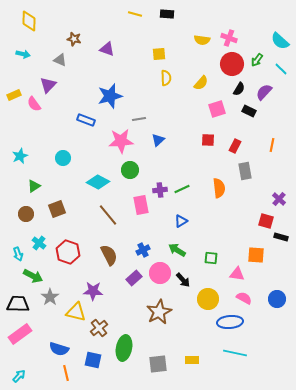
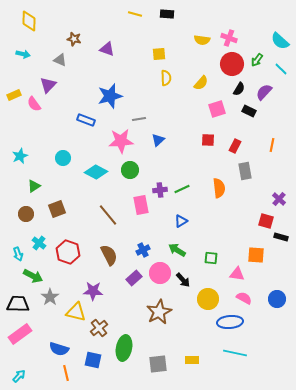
cyan diamond at (98, 182): moved 2 px left, 10 px up
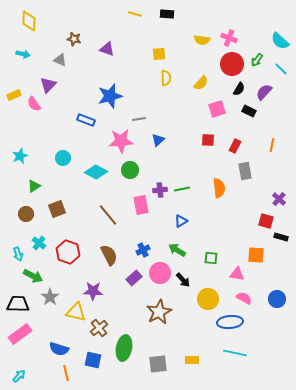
green line at (182, 189): rotated 14 degrees clockwise
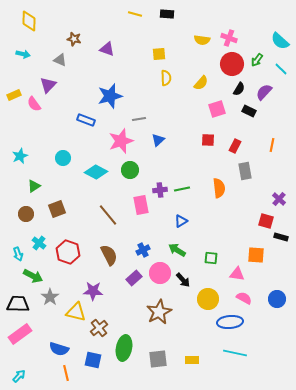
pink star at (121, 141): rotated 15 degrees counterclockwise
gray square at (158, 364): moved 5 px up
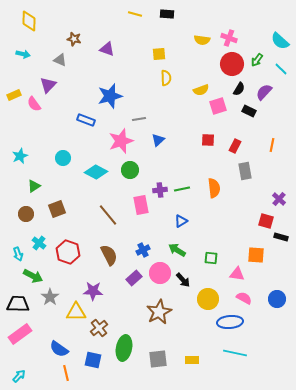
yellow semicircle at (201, 83): moved 7 px down; rotated 28 degrees clockwise
pink square at (217, 109): moved 1 px right, 3 px up
orange semicircle at (219, 188): moved 5 px left
yellow triangle at (76, 312): rotated 15 degrees counterclockwise
blue semicircle at (59, 349): rotated 18 degrees clockwise
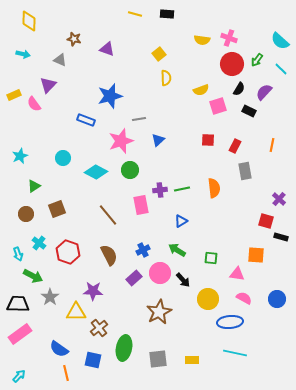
yellow square at (159, 54): rotated 32 degrees counterclockwise
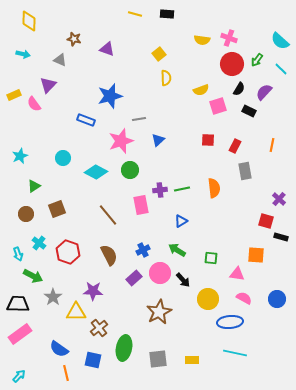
gray star at (50, 297): moved 3 px right
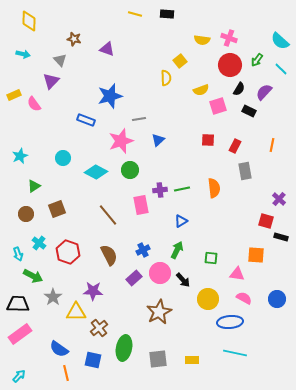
yellow square at (159, 54): moved 21 px right, 7 px down
gray triangle at (60, 60): rotated 24 degrees clockwise
red circle at (232, 64): moved 2 px left, 1 px down
purple triangle at (48, 85): moved 3 px right, 4 px up
green arrow at (177, 250): rotated 84 degrees clockwise
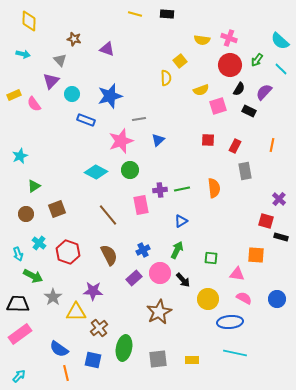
cyan circle at (63, 158): moved 9 px right, 64 px up
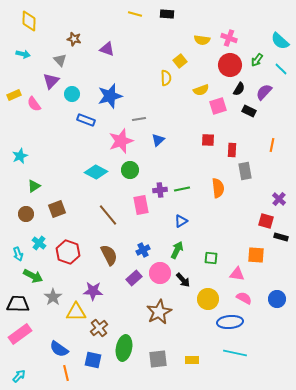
red rectangle at (235, 146): moved 3 px left, 4 px down; rotated 24 degrees counterclockwise
orange semicircle at (214, 188): moved 4 px right
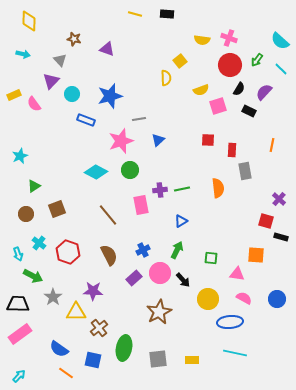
orange line at (66, 373): rotated 42 degrees counterclockwise
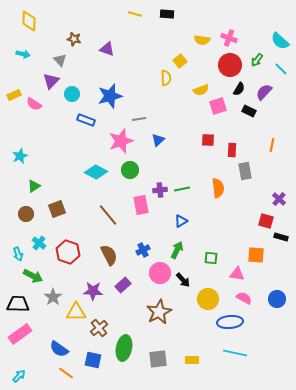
pink semicircle at (34, 104): rotated 21 degrees counterclockwise
purple rectangle at (134, 278): moved 11 px left, 7 px down
